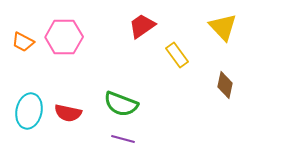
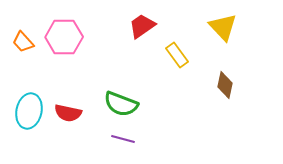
orange trapezoid: rotated 20 degrees clockwise
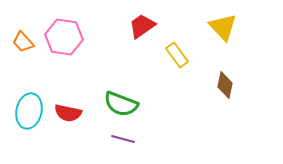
pink hexagon: rotated 9 degrees clockwise
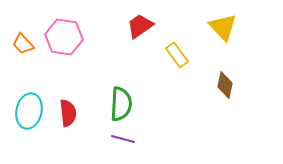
red trapezoid: moved 2 px left
orange trapezoid: moved 2 px down
green semicircle: rotated 108 degrees counterclockwise
red semicircle: rotated 108 degrees counterclockwise
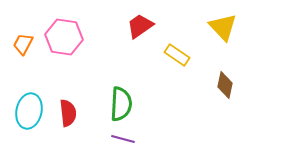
orange trapezoid: rotated 70 degrees clockwise
yellow rectangle: rotated 20 degrees counterclockwise
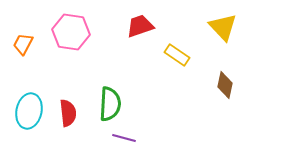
red trapezoid: rotated 16 degrees clockwise
pink hexagon: moved 7 px right, 5 px up
green semicircle: moved 11 px left
purple line: moved 1 px right, 1 px up
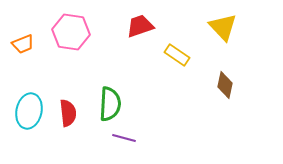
orange trapezoid: rotated 140 degrees counterclockwise
